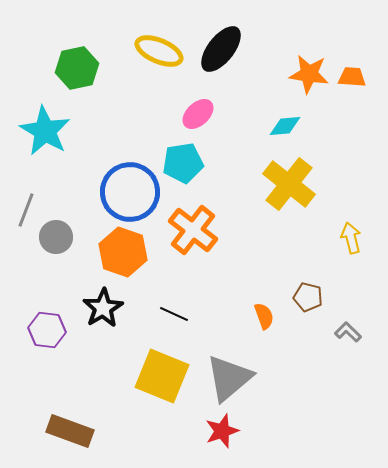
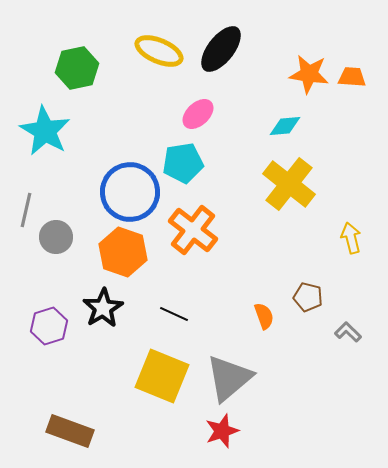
gray line: rotated 8 degrees counterclockwise
purple hexagon: moved 2 px right, 4 px up; rotated 24 degrees counterclockwise
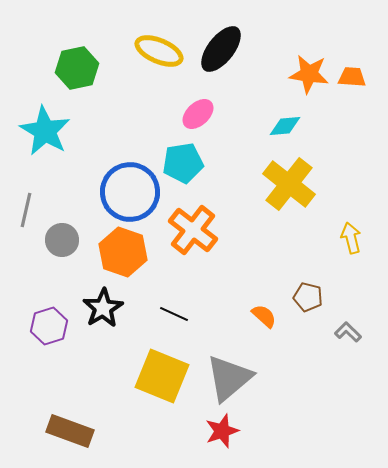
gray circle: moved 6 px right, 3 px down
orange semicircle: rotated 28 degrees counterclockwise
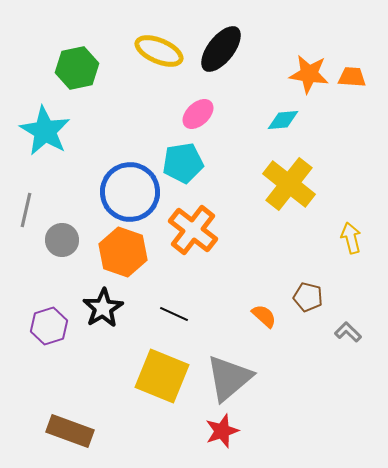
cyan diamond: moved 2 px left, 6 px up
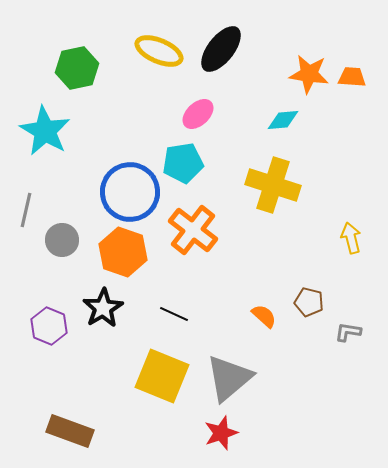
yellow cross: moved 16 px left, 1 px down; rotated 20 degrees counterclockwise
brown pentagon: moved 1 px right, 5 px down
purple hexagon: rotated 21 degrees counterclockwise
gray L-shape: rotated 36 degrees counterclockwise
red star: moved 1 px left, 2 px down
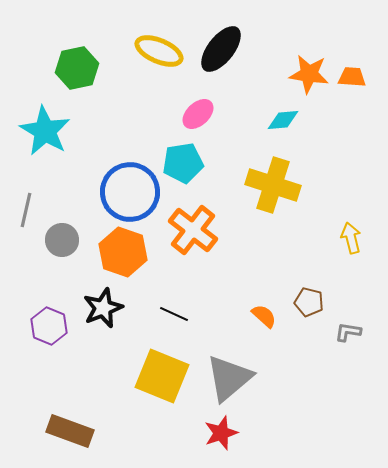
black star: rotated 9 degrees clockwise
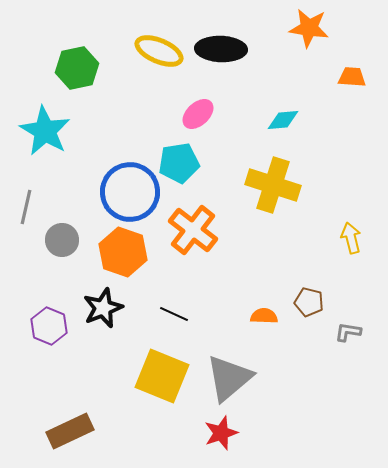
black ellipse: rotated 54 degrees clockwise
orange star: moved 46 px up
cyan pentagon: moved 4 px left
gray line: moved 3 px up
orange semicircle: rotated 40 degrees counterclockwise
brown rectangle: rotated 45 degrees counterclockwise
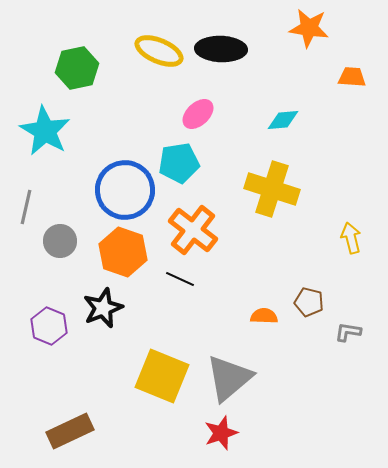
yellow cross: moved 1 px left, 4 px down
blue circle: moved 5 px left, 2 px up
gray circle: moved 2 px left, 1 px down
black line: moved 6 px right, 35 px up
